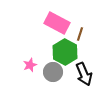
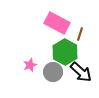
black arrow: moved 3 px left, 2 px up; rotated 25 degrees counterclockwise
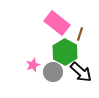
pink rectangle: rotated 10 degrees clockwise
pink star: moved 3 px right
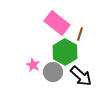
pink star: rotated 24 degrees counterclockwise
black arrow: moved 4 px down
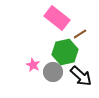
pink rectangle: moved 5 px up
brown line: rotated 40 degrees clockwise
green hexagon: rotated 20 degrees clockwise
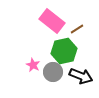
pink rectangle: moved 5 px left, 3 px down
brown line: moved 3 px left, 5 px up
green hexagon: moved 1 px left, 1 px up
black arrow: rotated 20 degrees counterclockwise
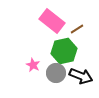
gray circle: moved 3 px right, 1 px down
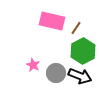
pink rectangle: rotated 25 degrees counterclockwise
brown line: moved 1 px left, 1 px up; rotated 24 degrees counterclockwise
green hexagon: moved 19 px right; rotated 15 degrees counterclockwise
black arrow: moved 1 px left
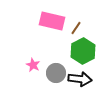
black arrow: moved 3 px down; rotated 15 degrees counterclockwise
